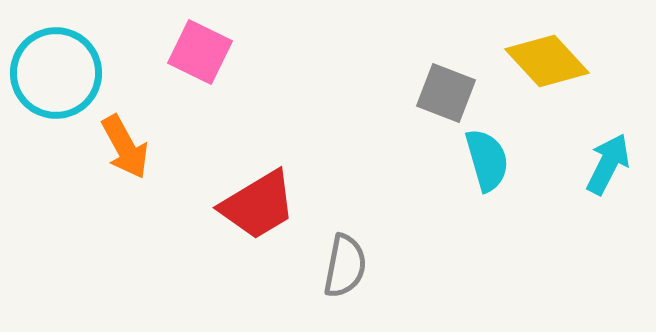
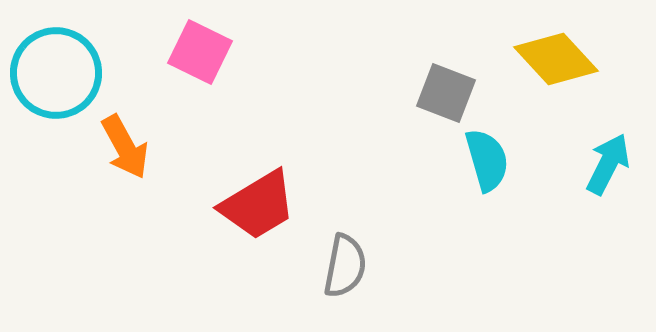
yellow diamond: moved 9 px right, 2 px up
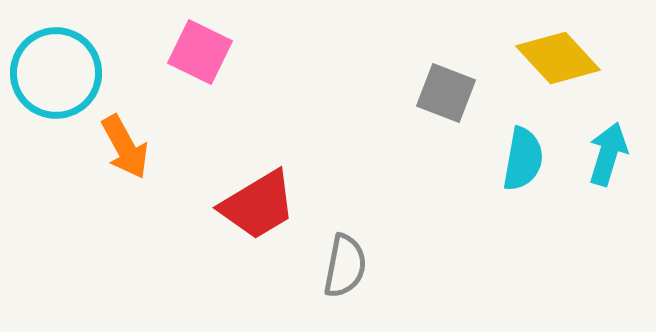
yellow diamond: moved 2 px right, 1 px up
cyan semicircle: moved 36 px right, 1 px up; rotated 26 degrees clockwise
cyan arrow: moved 10 px up; rotated 10 degrees counterclockwise
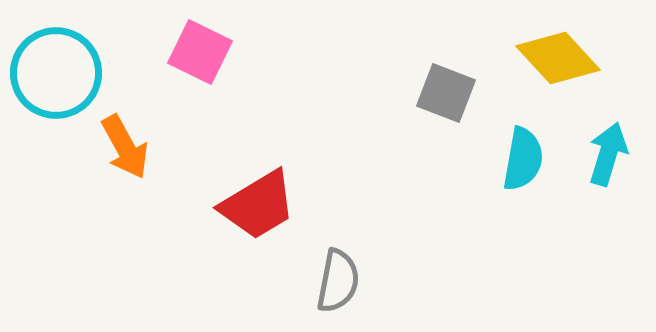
gray semicircle: moved 7 px left, 15 px down
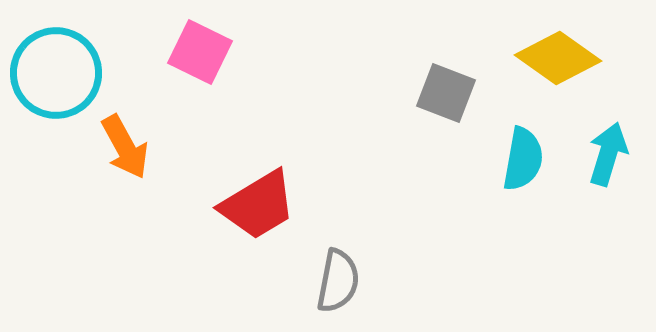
yellow diamond: rotated 12 degrees counterclockwise
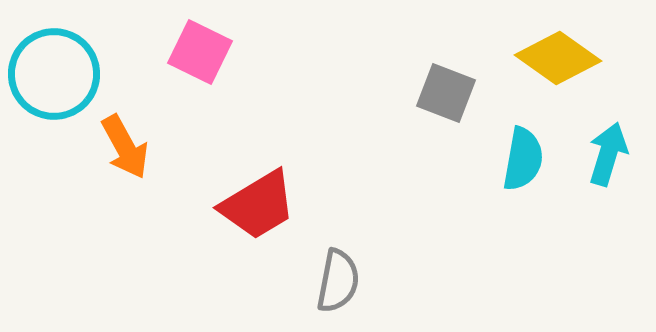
cyan circle: moved 2 px left, 1 px down
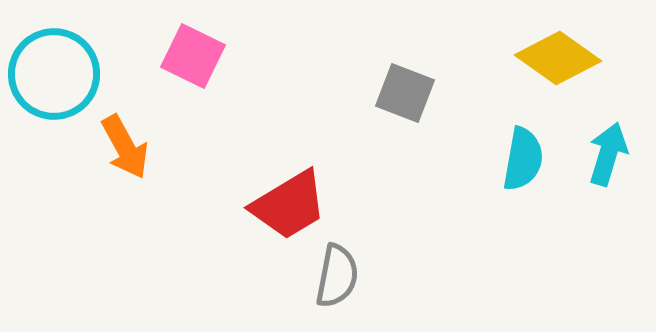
pink square: moved 7 px left, 4 px down
gray square: moved 41 px left
red trapezoid: moved 31 px right
gray semicircle: moved 1 px left, 5 px up
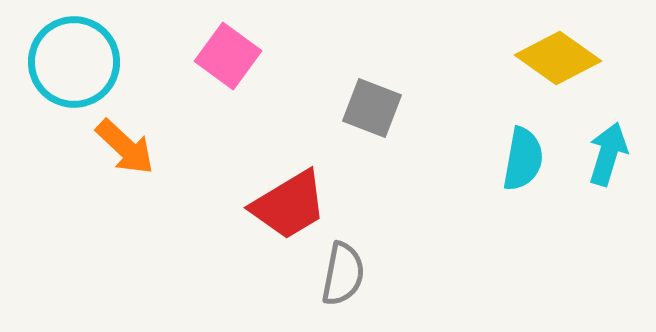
pink square: moved 35 px right; rotated 10 degrees clockwise
cyan circle: moved 20 px right, 12 px up
gray square: moved 33 px left, 15 px down
orange arrow: rotated 18 degrees counterclockwise
gray semicircle: moved 6 px right, 2 px up
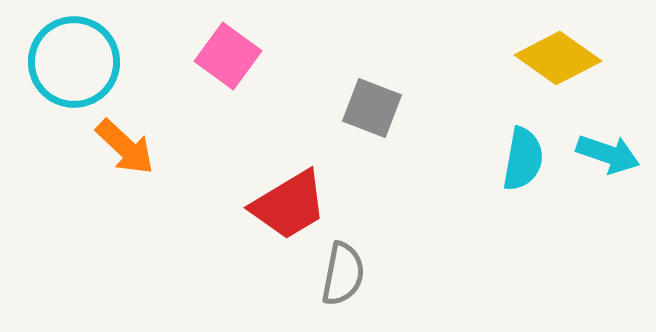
cyan arrow: rotated 92 degrees clockwise
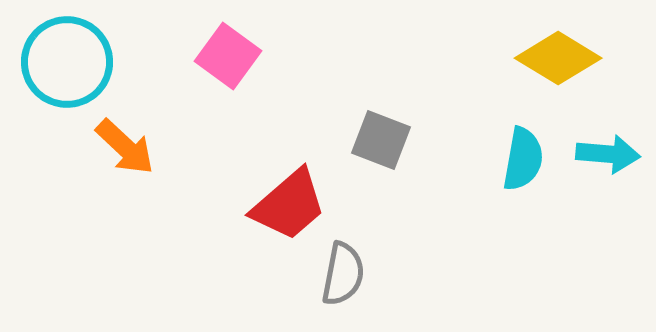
yellow diamond: rotated 4 degrees counterclockwise
cyan circle: moved 7 px left
gray square: moved 9 px right, 32 px down
cyan arrow: rotated 14 degrees counterclockwise
red trapezoid: rotated 10 degrees counterclockwise
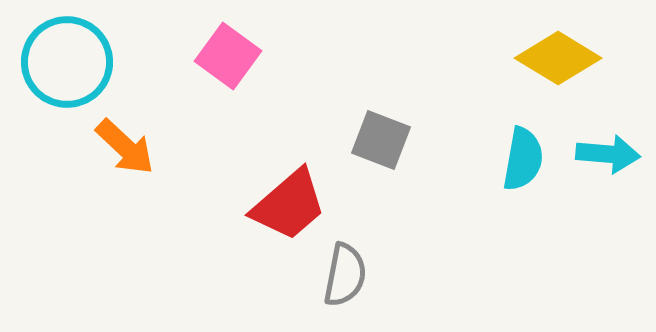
gray semicircle: moved 2 px right, 1 px down
